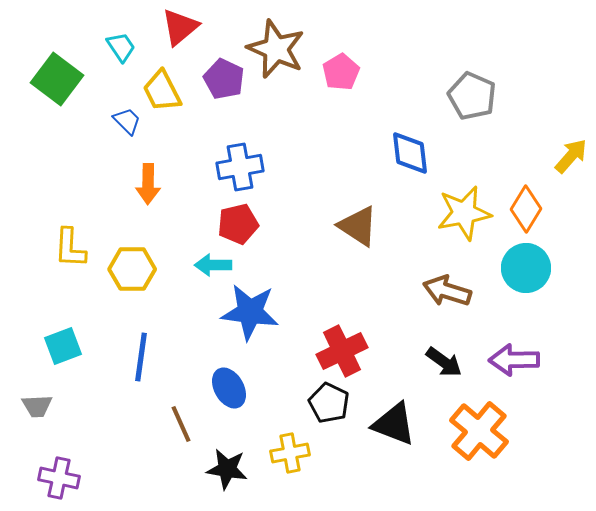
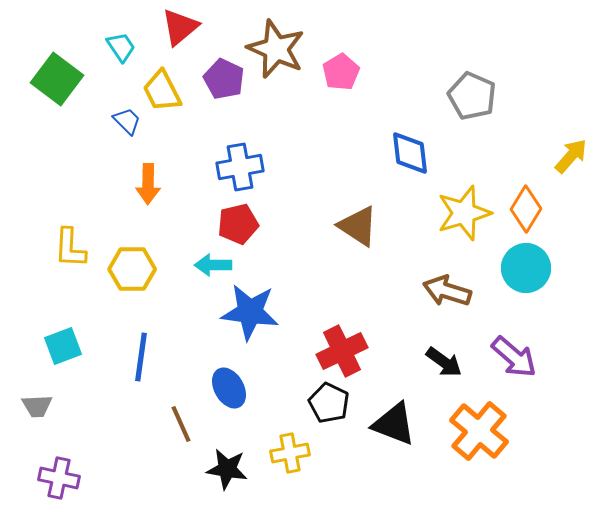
yellow star: rotated 6 degrees counterclockwise
purple arrow: moved 3 px up; rotated 138 degrees counterclockwise
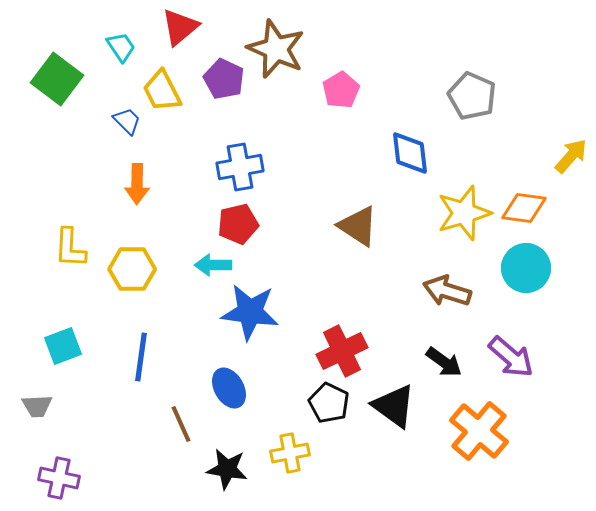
pink pentagon: moved 18 px down
orange arrow: moved 11 px left
orange diamond: moved 2 px left, 1 px up; rotated 66 degrees clockwise
purple arrow: moved 3 px left
black triangle: moved 18 px up; rotated 15 degrees clockwise
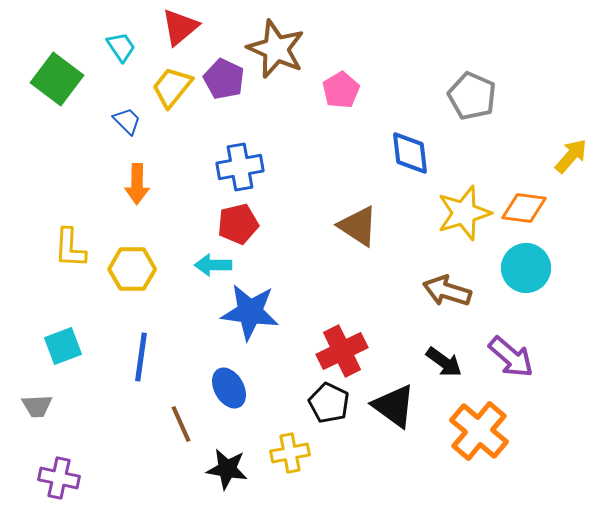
yellow trapezoid: moved 10 px right, 4 px up; rotated 66 degrees clockwise
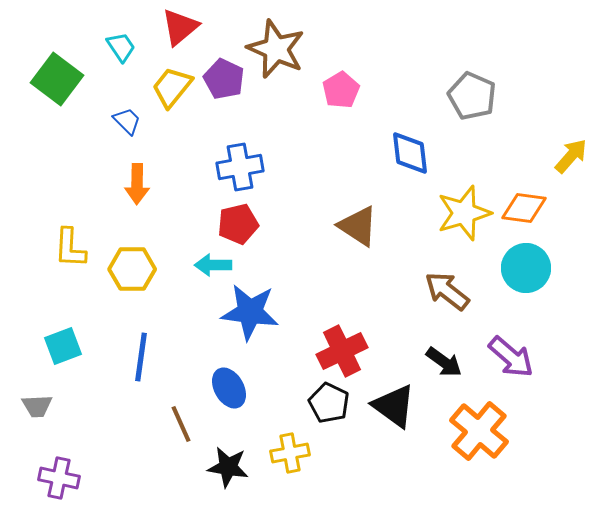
brown arrow: rotated 21 degrees clockwise
black star: moved 1 px right, 2 px up
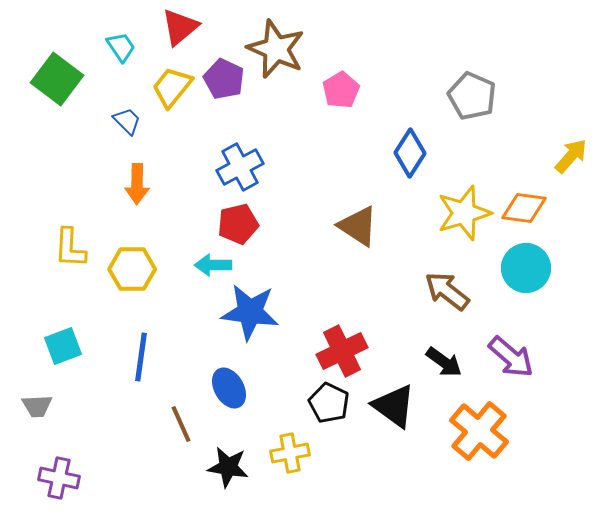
blue diamond: rotated 39 degrees clockwise
blue cross: rotated 18 degrees counterclockwise
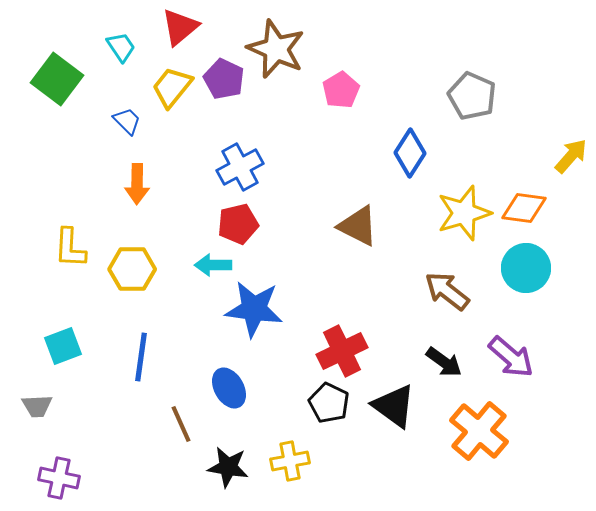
brown triangle: rotated 6 degrees counterclockwise
blue star: moved 4 px right, 3 px up
yellow cross: moved 8 px down
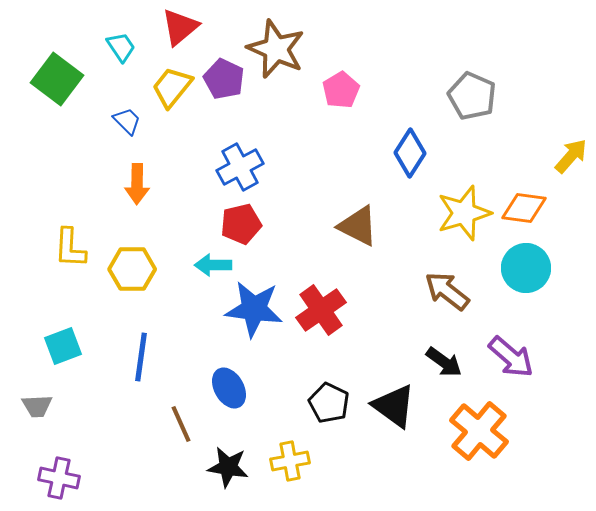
red pentagon: moved 3 px right
red cross: moved 21 px left, 41 px up; rotated 9 degrees counterclockwise
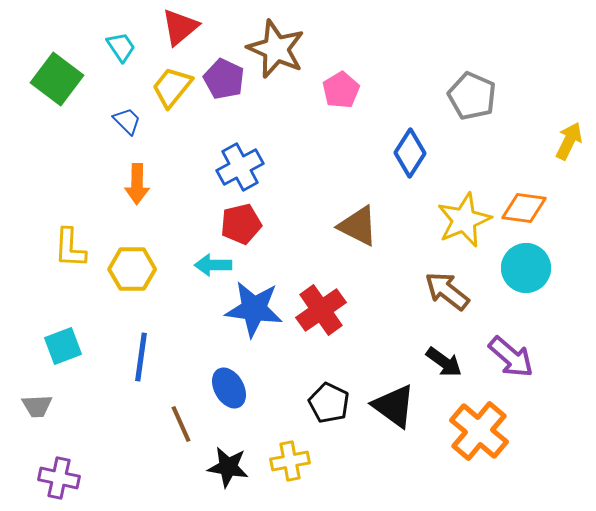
yellow arrow: moved 2 px left, 15 px up; rotated 15 degrees counterclockwise
yellow star: moved 7 px down; rotated 6 degrees counterclockwise
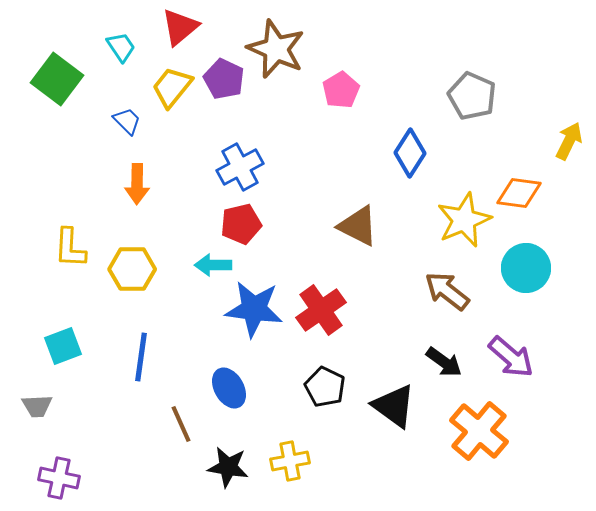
orange diamond: moved 5 px left, 15 px up
black pentagon: moved 4 px left, 16 px up
